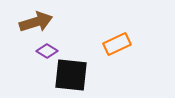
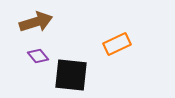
purple diamond: moved 9 px left, 5 px down; rotated 20 degrees clockwise
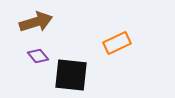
orange rectangle: moved 1 px up
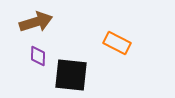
orange rectangle: rotated 52 degrees clockwise
purple diamond: rotated 40 degrees clockwise
